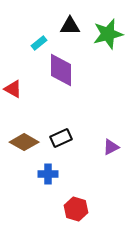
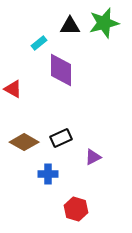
green star: moved 4 px left, 11 px up
purple triangle: moved 18 px left, 10 px down
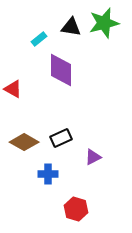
black triangle: moved 1 px right, 1 px down; rotated 10 degrees clockwise
cyan rectangle: moved 4 px up
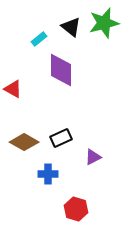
black triangle: rotated 30 degrees clockwise
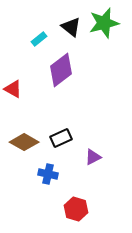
purple diamond: rotated 52 degrees clockwise
blue cross: rotated 12 degrees clockwise
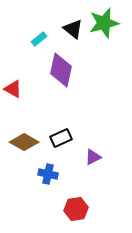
black triangle: moved 2 px right, 2 px down
purple diamond: rotated 40 degrees counterclockwise
red hexagon: rotated 25 degrees counterclockwise
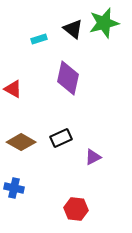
cyan rectangle: rotated 21 degrees clockwise
purple diamond: moved 7 px right, 8 px down
brown diamond: moved 3 px left
blue cross: moved 34 px left, 14 px down
red hexagon: rotated 15 degrees clockwise
